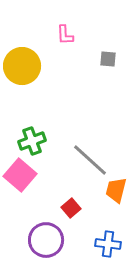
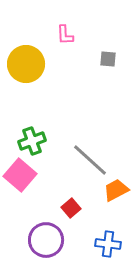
yellow circle: moved 4 px right, 2 px up
orange trapezoid: rotated 48 degrees clockwise
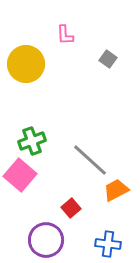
gray square: rotated 30 degrees clockwise
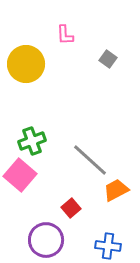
blue cross: moved 2 px down
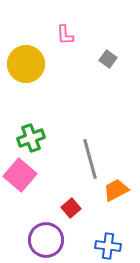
green cross: moved 1 px left, 3 px up
gray line: moved 1 px up; rotated 33 degrees clockwise
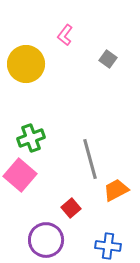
pink L-shape: rotated 40 degrees clockwise
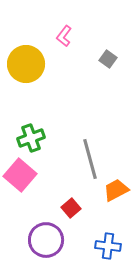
pink L-shape: moved 1 px left, 1 px down
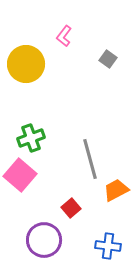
purple circle: moved 2 px left
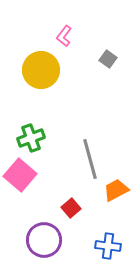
yellow circle: moved 15 px right, 6 px down
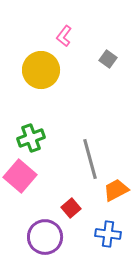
pink square: moved 1 px down
purple circle: moved 1 px right, 3 px up
blue cross: moved 12 px up
